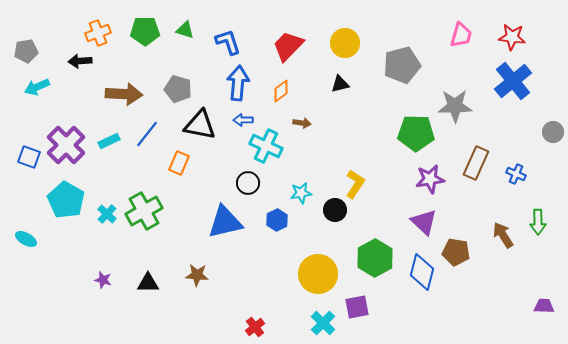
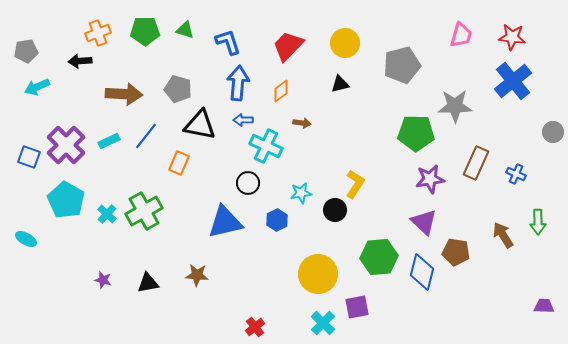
blue line at (147, 134): moved 1 px left, 2 px down
green hexagon at (375, 258): moved 4 px right, 1 px up; rotated 24 degrees clockwise
black triangle at (148, 283): rotated 10 degrees counterclockwise
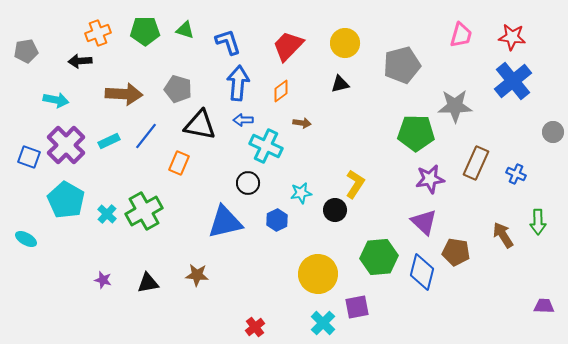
cyan arrow at (37, 87): moved 19 px right, 13 px down; rotated 145 degrees counterclockwise
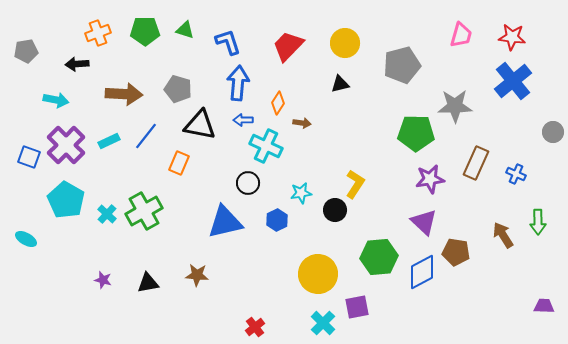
black arrow at (80, 61): moved 3 px left, 3 px down
orange diamond at (281, 91): moved 3 px left, 12 px down; rotated 20 degrees counterclockwise
blue diamond at (422, 272): rotated 48 degrees clockwise
